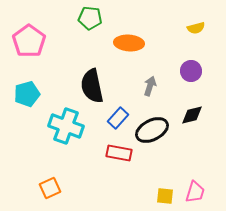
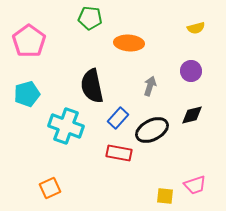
pink trapezoid: moved 7 px up; rotated 55 degrees clockwise
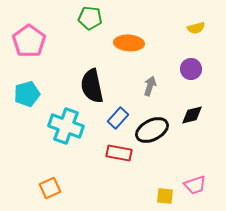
purple circle: moved 2 px up
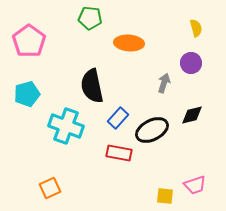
yellow semicircle: rotated 90 degrees counterclockwise
purple circle: moved 6 px up
gray arrow: moved 14 px right, 3 px up
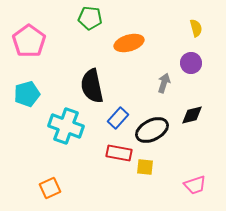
orange ellipse: rotated 20 degrees counterclockwise
yellow square: moved 20 px left, 29 px up
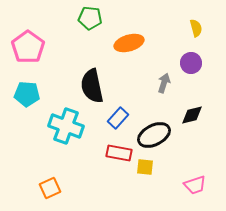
pink pentagon: moved 1 px left, 6 px down
cyan pentagon: rotated 20 degrees clockwise
black ellipse: moved 2 px right, 5 px down
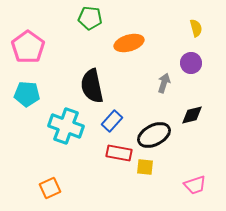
blue rectangle: moved 6 px left, 3 px down
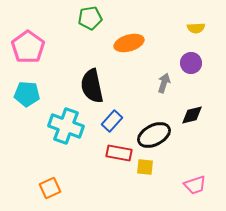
green pentagon: rotated 15 degrees counterclockwise
yellow semicircle: rotated 102 degrees clockwise
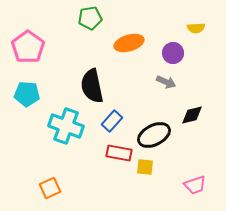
purple circle: moved 18 px left, 10 px up
gray arrow: moved 2 px right, 1 px up; rotated 96 degrees clockwise
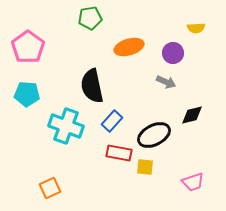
orange ellipse: moved 4 px down
pink trapezoid: moved 2 px left, 3 px up
